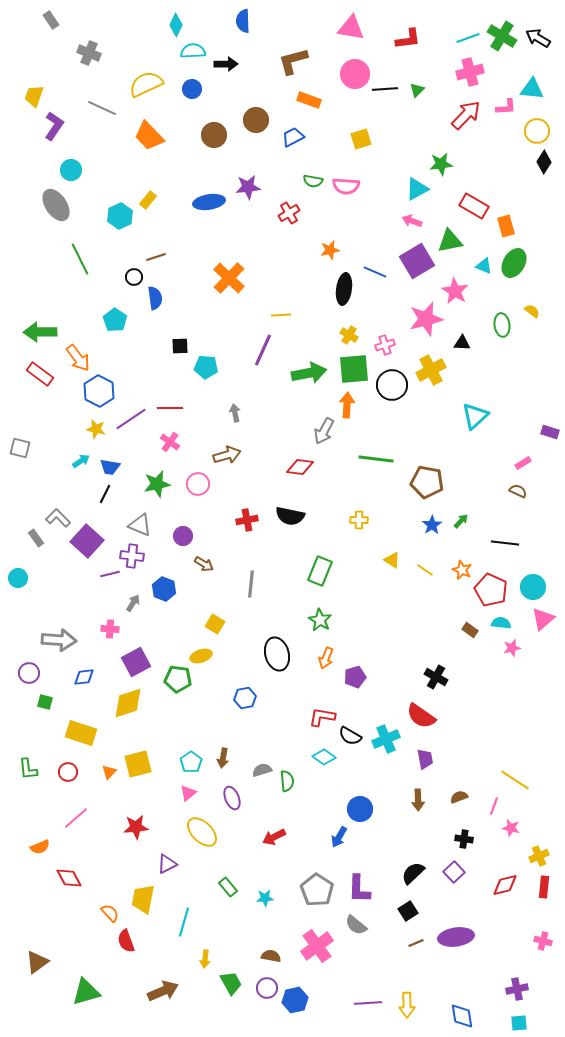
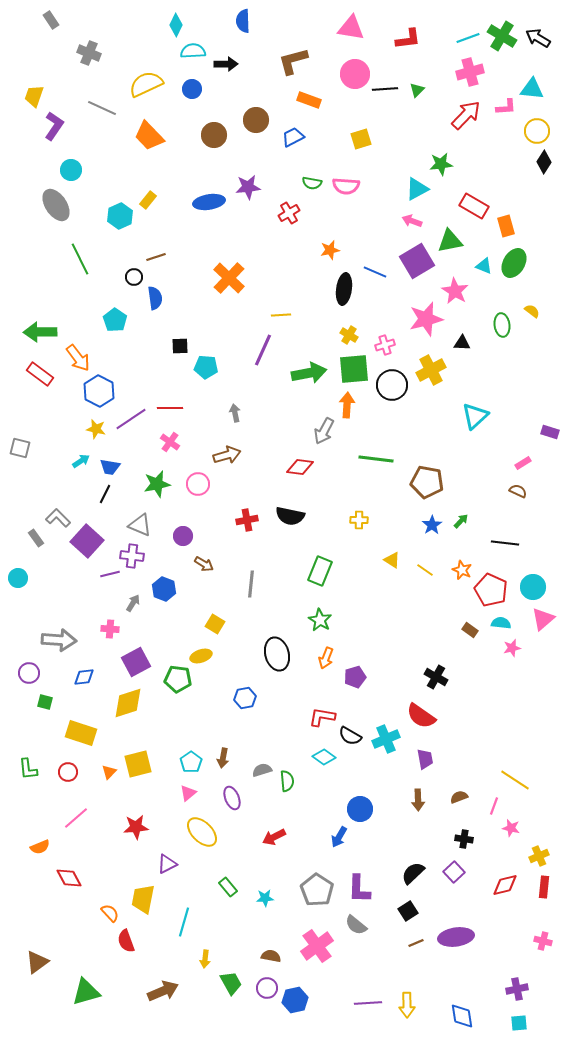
green semicircle at (313, 181): moved 1 px left, 2 px down
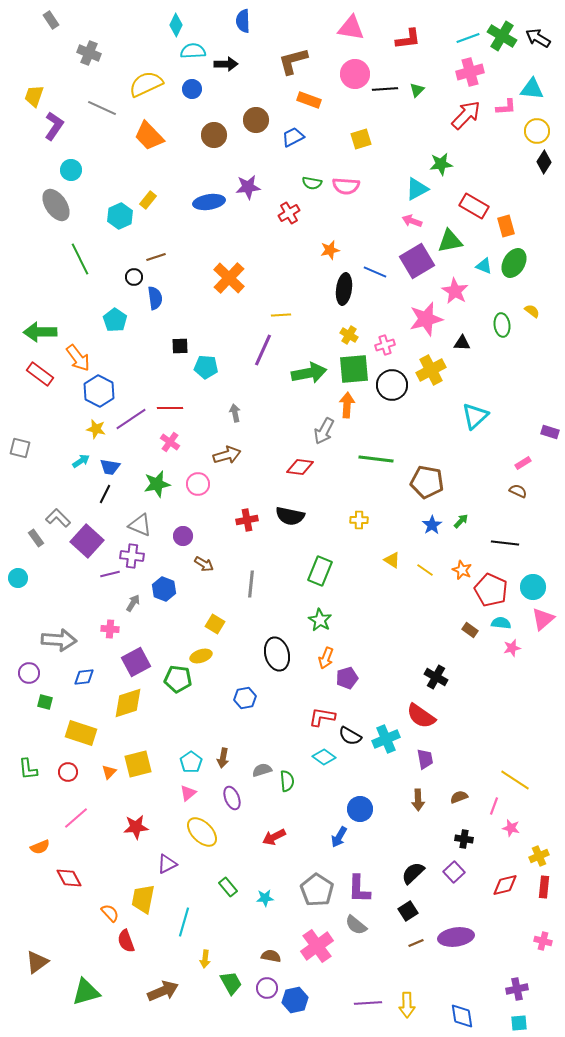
purple pentagon at (355, 677): moved 8 px left, 1 px down
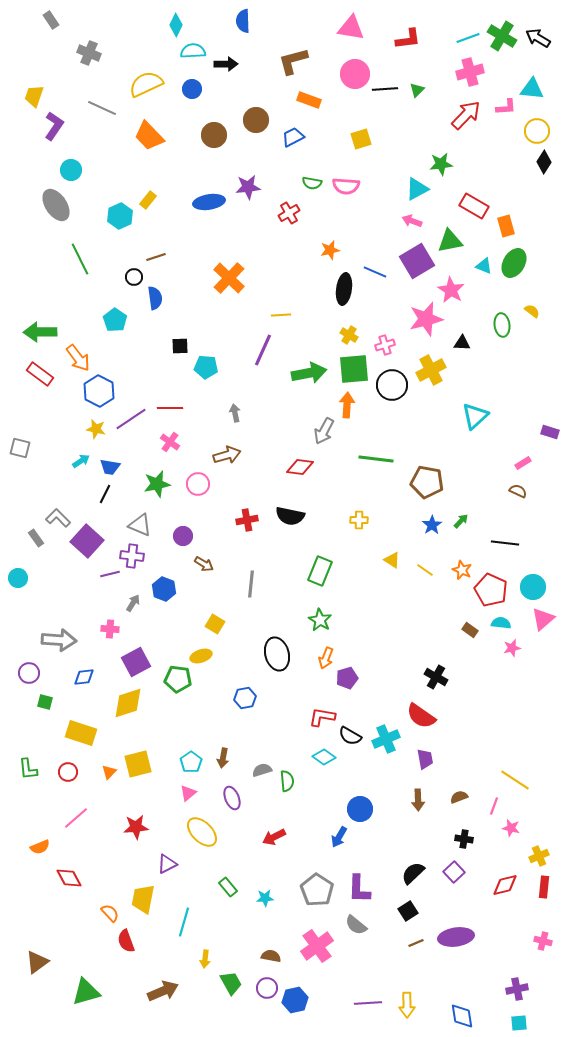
pink star at (455, 291): moved 4 px left, 1 px up
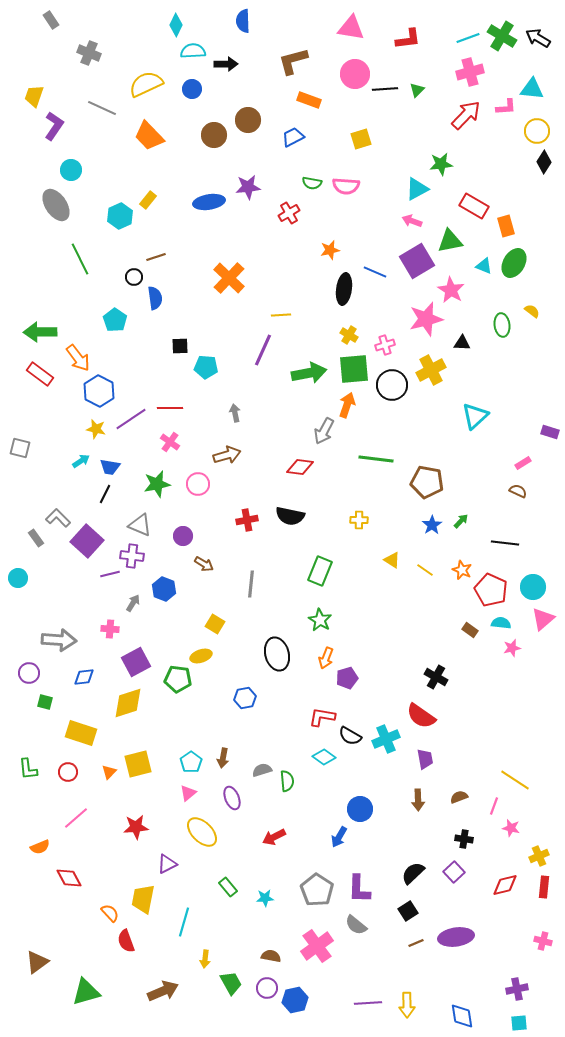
brown circle at (256, 120): moved 8 px left
orange arrow at (347, 405): rotated 15 degrees clockwise
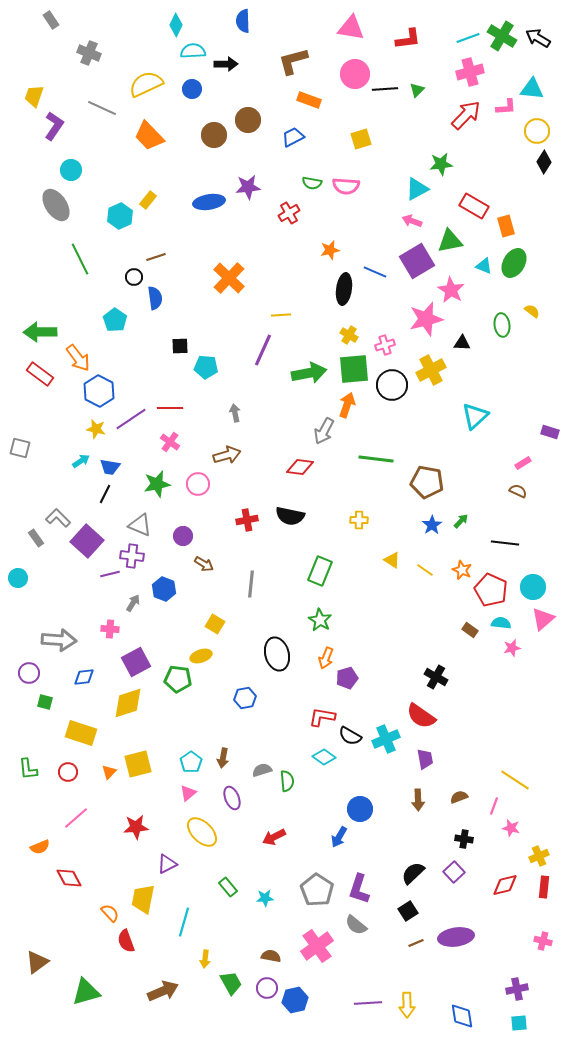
purple L-shape at (359, 889): rotated 16 degrees clockwise
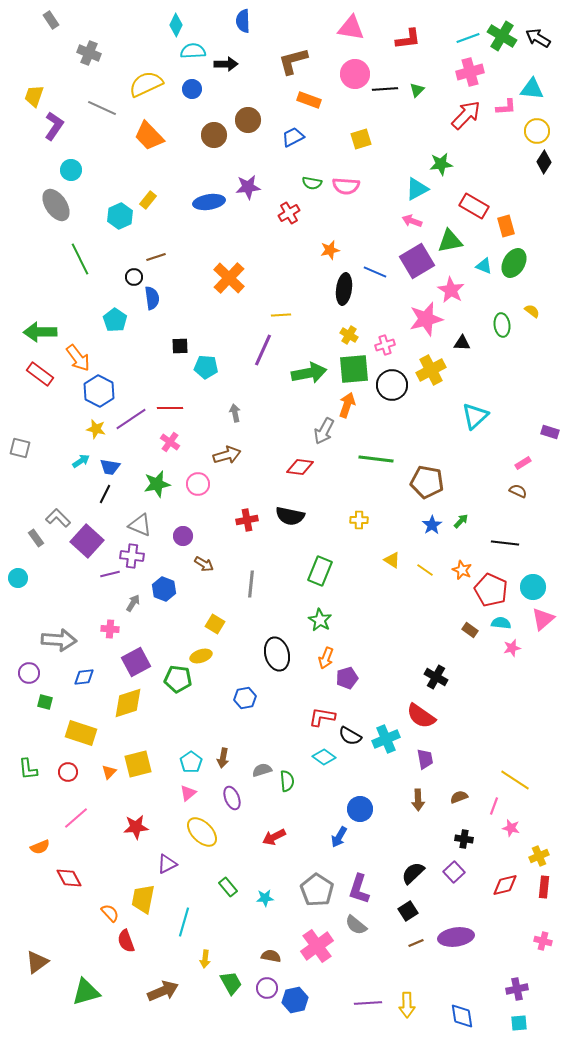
blue semicircle at (155, 298): moved 3 px left
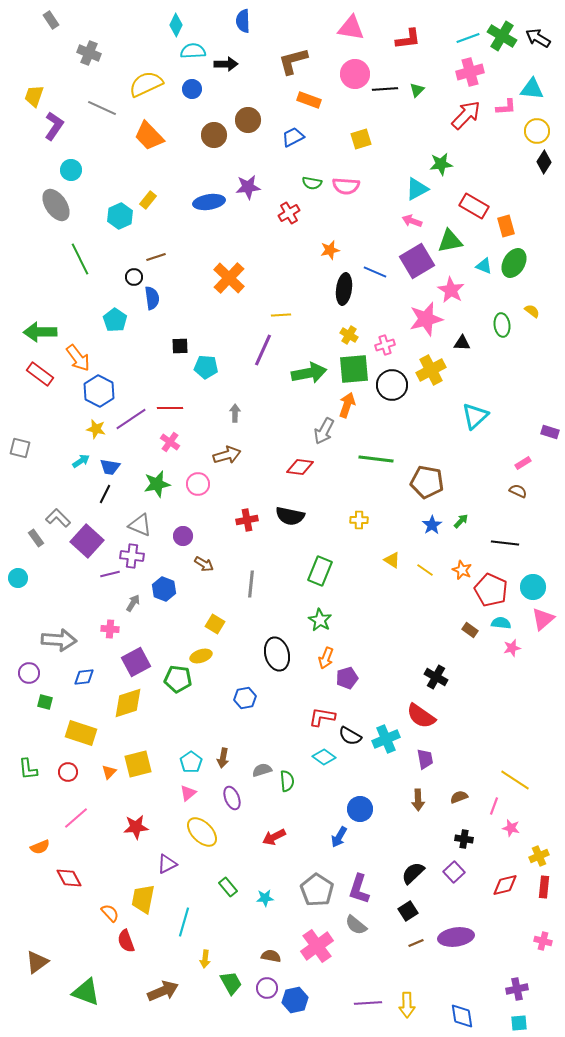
gray arrow at (235, 413): rotated 12 degrees clockwise
green triangle at (86, 992): rotated 36 degrees clockwise
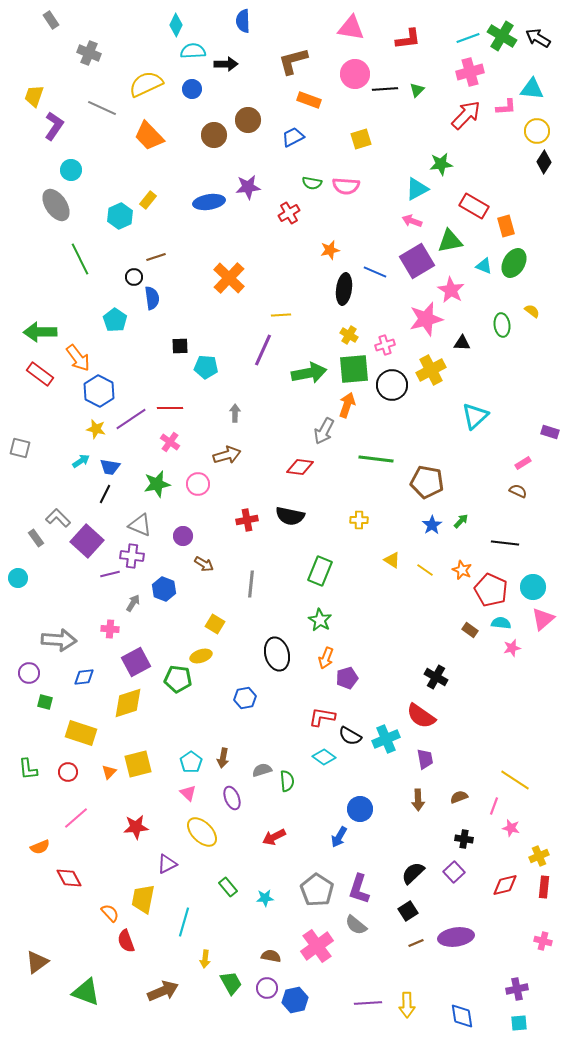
pink triangle at (188, 793): rotated 36 degrees counterclockwise
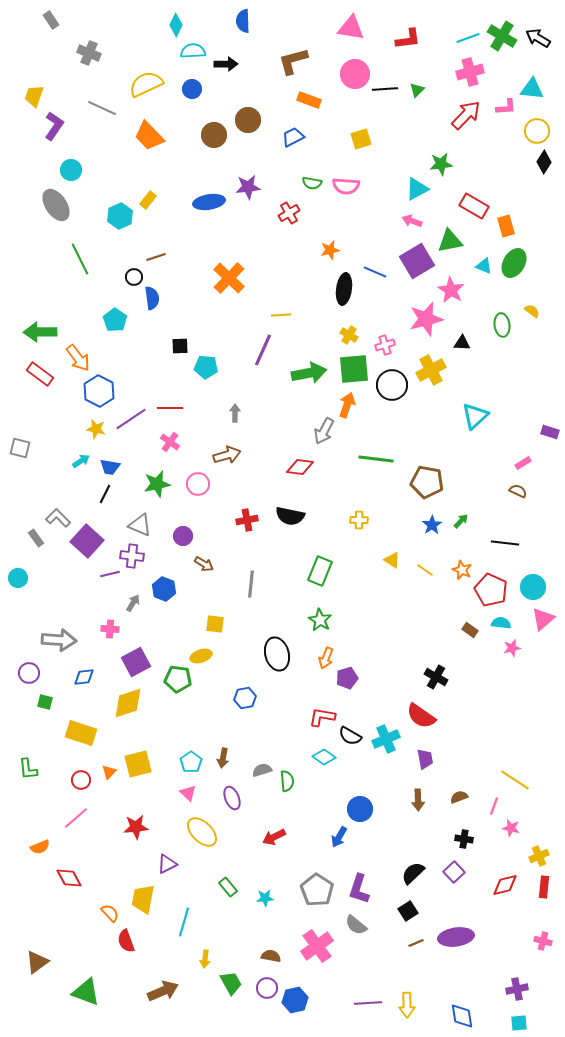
yellow square at (215, 624): rotated 24 degrees counterclockwise
red circle at (68, 772): moved 13 px right, 8 px down
